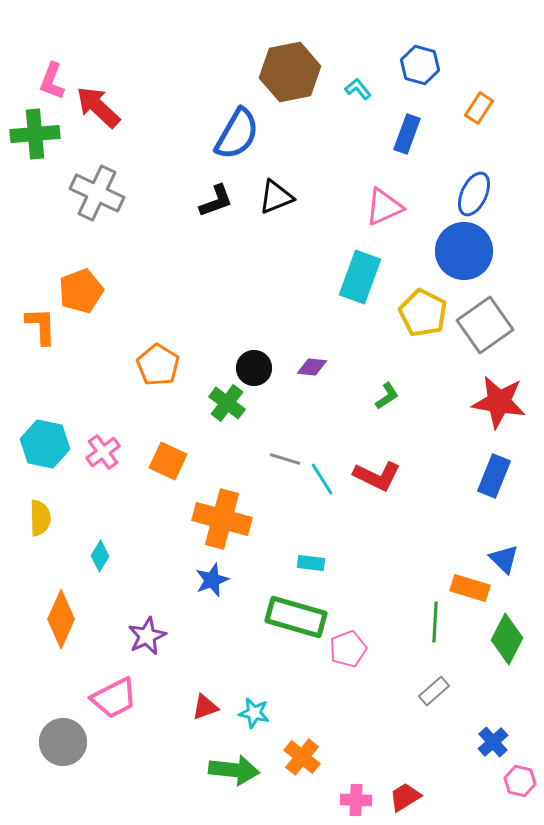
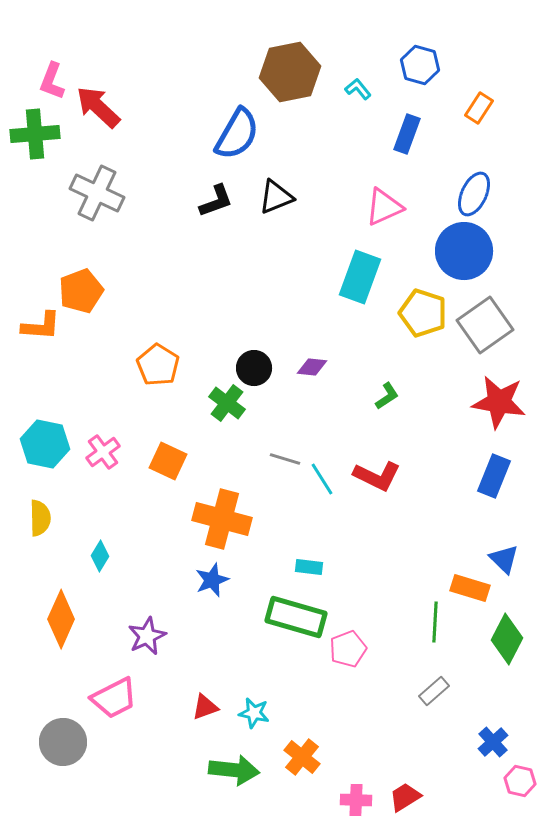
yellow pentagon at (423, 313): rotated 9 degrees counterclockwise
orange L-shape at (41, 326): rotated 96 degrees clockwise
cyan rectangle at (311, 563): moved 2 px left, 4 px down
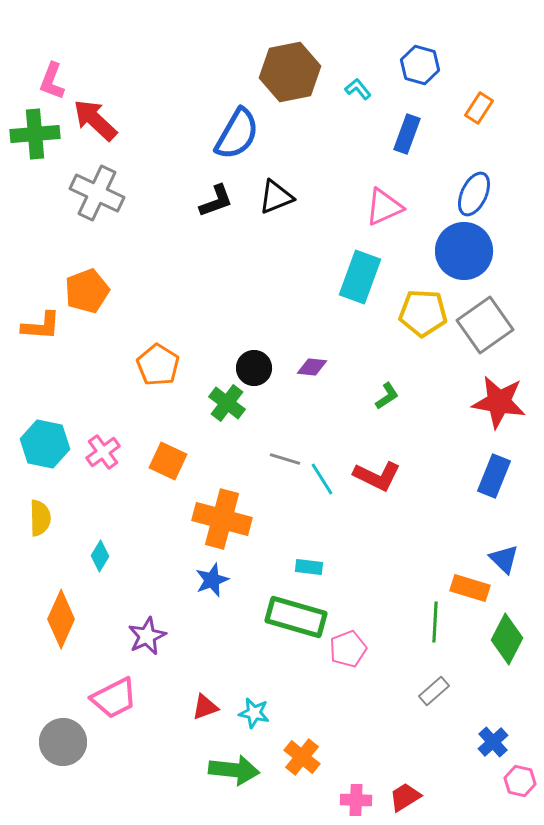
red arrow at (98, 107): moved 3 px left, 13 px down
orange pentagon at (81, 291): moved 6 px right
yellow pentagon at (423, 313): rotated 15 degrees counterclockwise
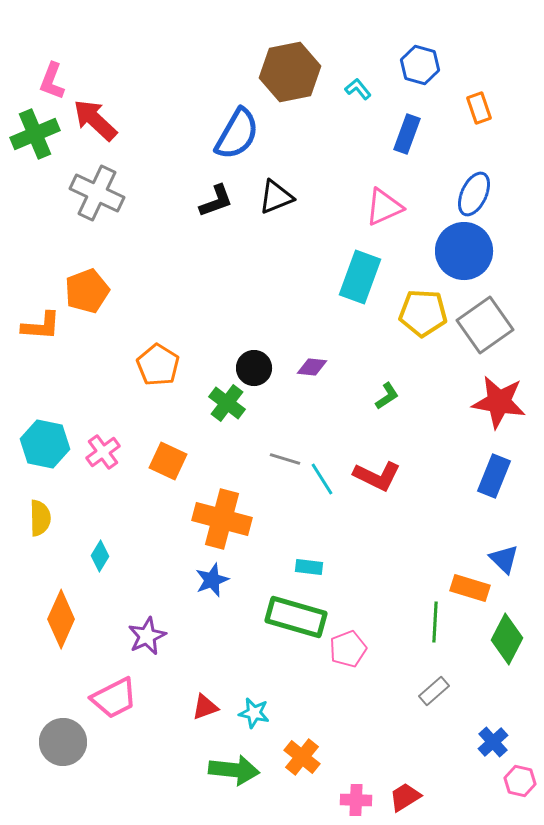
orange rectangle at (479, 108): rotated 52 degrees counterclockwise
green cross at (35, 134): rotated 18 degrees counterclockwise
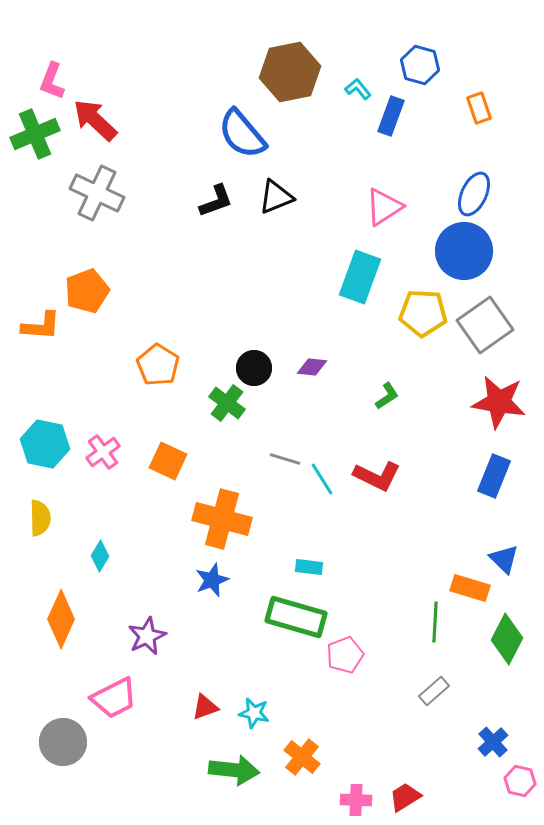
blue semicircle at (237, 134): moved 5 px right; rotated 110 degrees clockwise
blue rectangle at (407, 134): moved 16 px left, 18 px up
pink triangle at (384, 207): rotated 9 degrees counterclockwise
pink pentagon at (348, 649): moved 3 px left, 6 px down
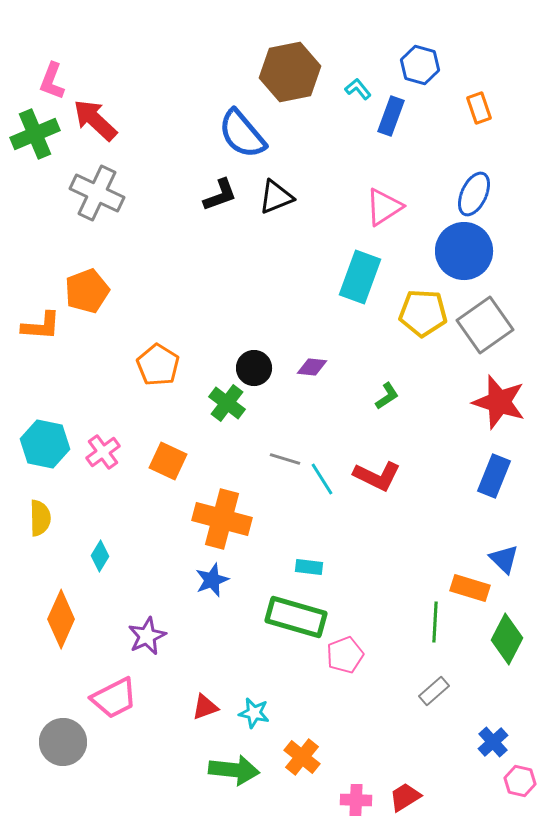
black L-shape at (216, 201): moved 4 px right, 6 px up
red star at (499, 402): rotated 8 degrees clockwise
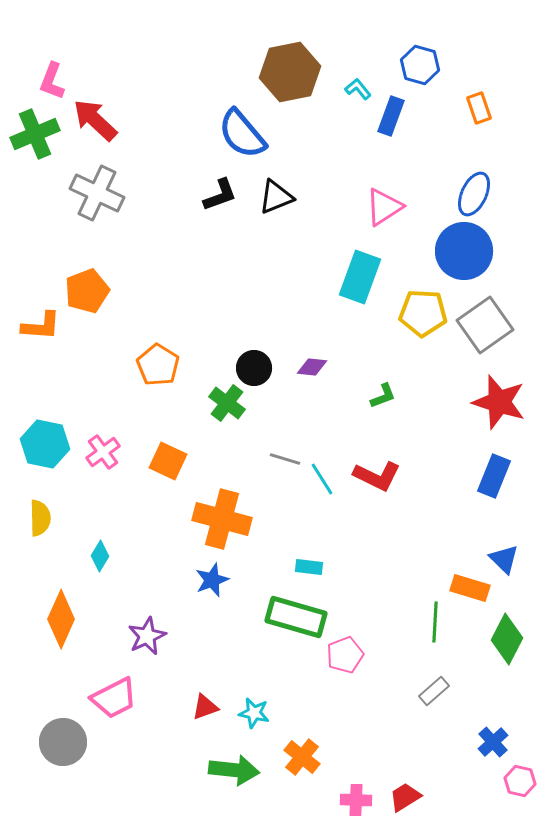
green L-shape at (387, 396): moved 4 px left; rotated 12 degrees clockwise
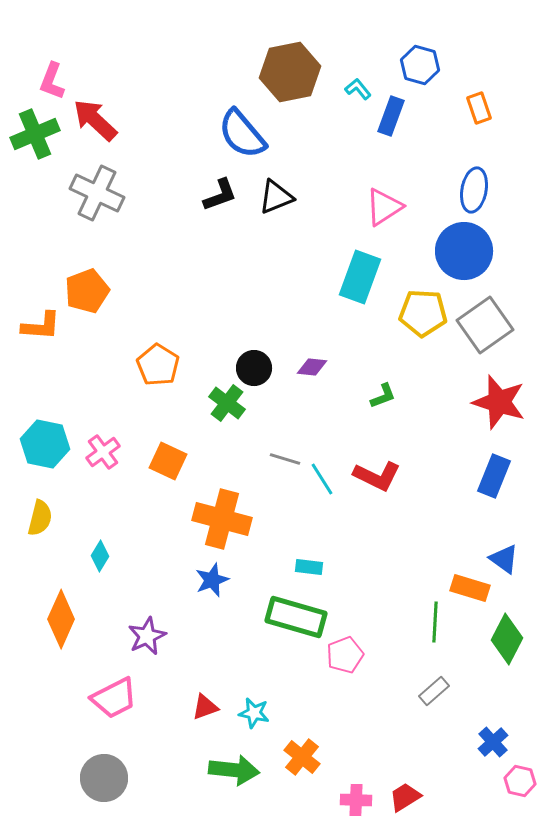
blue ellipse at (474, 194): moved 4 px up; rotated 15 degrees counterclockwise
yellow semicircle at (40, 518): rotated 15 degrees clockwise
blue triangle at (504, 559): rotated 8 degrees counterclockwise
gray circle at (63, 742): moved 41 px right, 36 px down
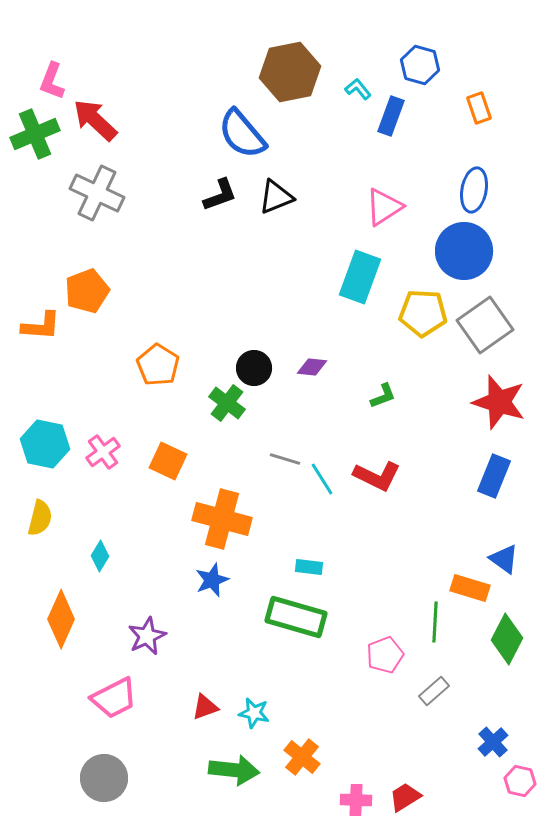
pink pentagon at (345, 655): moved 40 px right
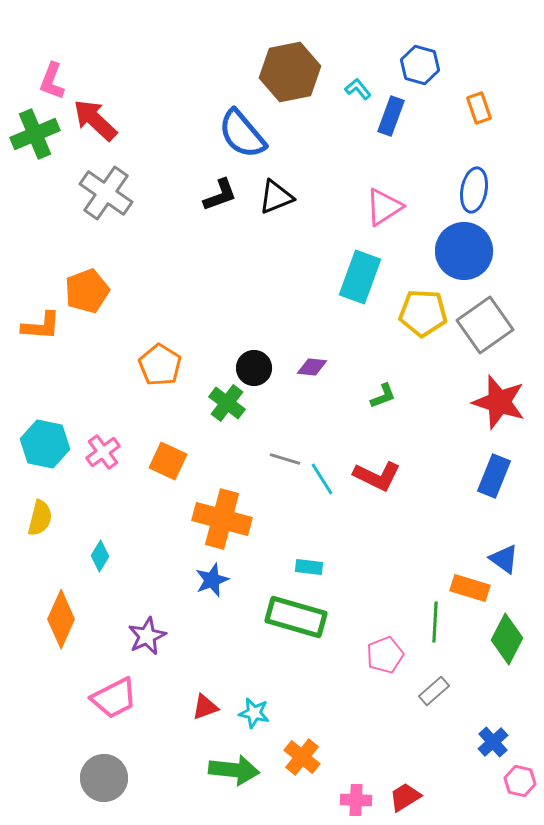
gray cross at (97, 193): moved 9 px right; rotated 10 degrees clockwise
orange pentagon at (158, 365): moved 2 px right
